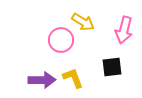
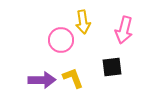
yellow arrow: rotated 50 degrees clockwise
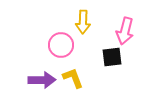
yellow arrow: rotated 10 degrees clockwise
pink arrow: moved 1 px right, 1 px down
pink circle: moved 5 px down
black square: moved 10 px up
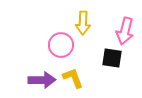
yellow arrow: moved 1 px down
black square: moved 1 px down; rotated 15 degrees clockwise
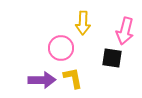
pink circle: moved 3 px down
yellow L-shape: rotated 10 degrees clockwise
